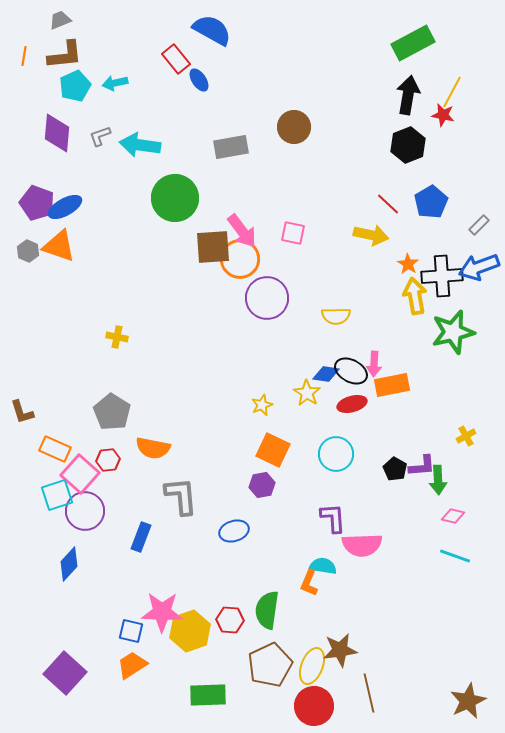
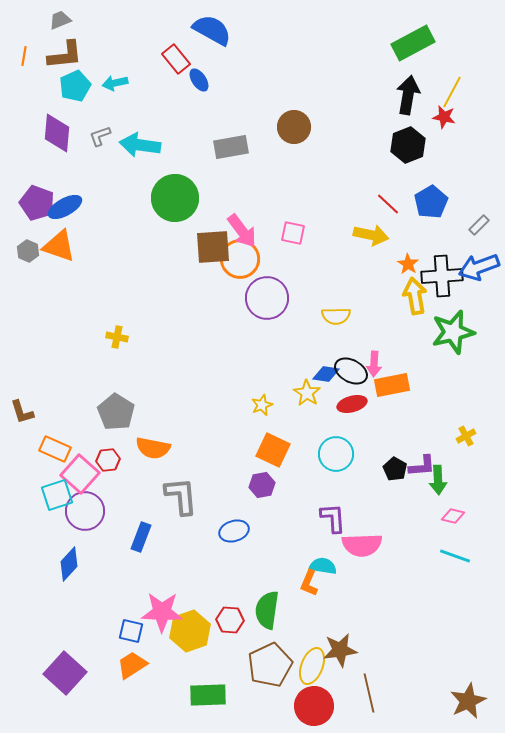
red star at (443, 115): moved 1 px right, 2 px down
gray pentagon at (112, 412): moved 4 px right
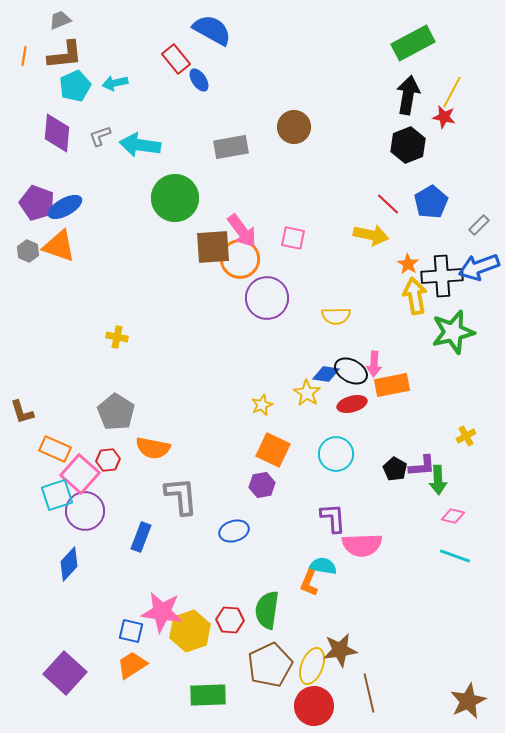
pink square at (293, 233): moved 5 px down
pink star at (162, 612): rotated 6 degrees clockwise
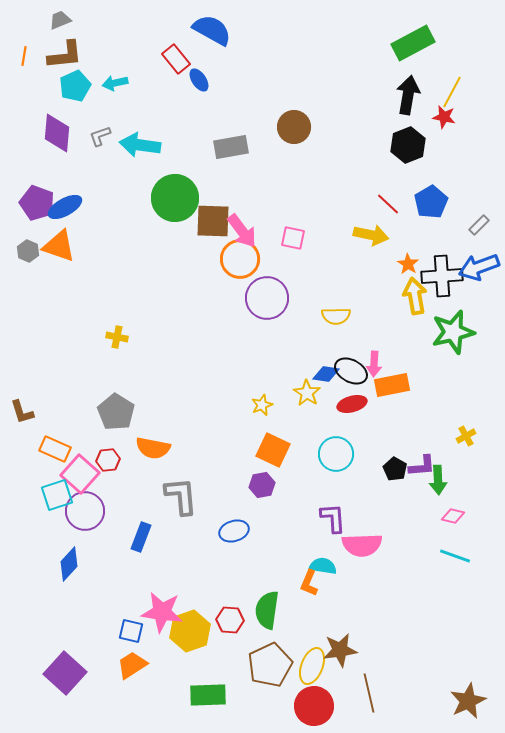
brown square at (213, 247): moved 26 px up; rotated 6 degrees clockwise
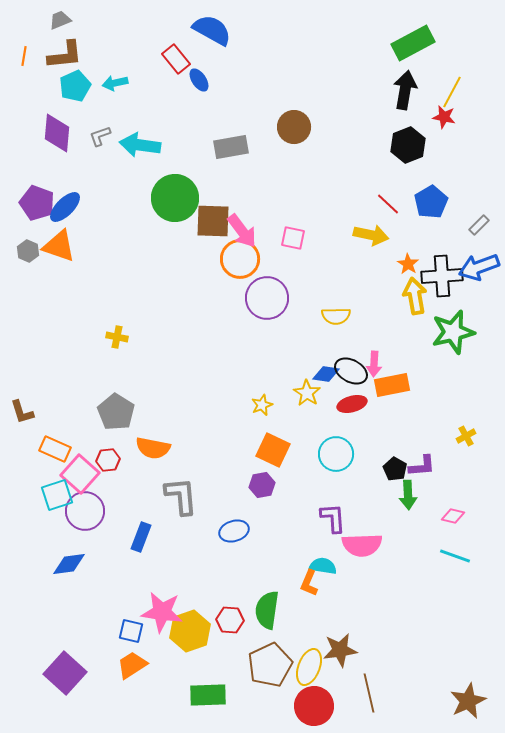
black arrow at (408, 95): moved 3 px left, 5 px up
blue ellipse at (65, 207): rotated 16 degrees counterclockwise
green arrow at (438, 480): moved 30 px left, 15 px down
blue diamond at (69, 564): rotated 40 degrees clockwise
yellow ellipse at (312, 666): moved 3 px left, 1 px down
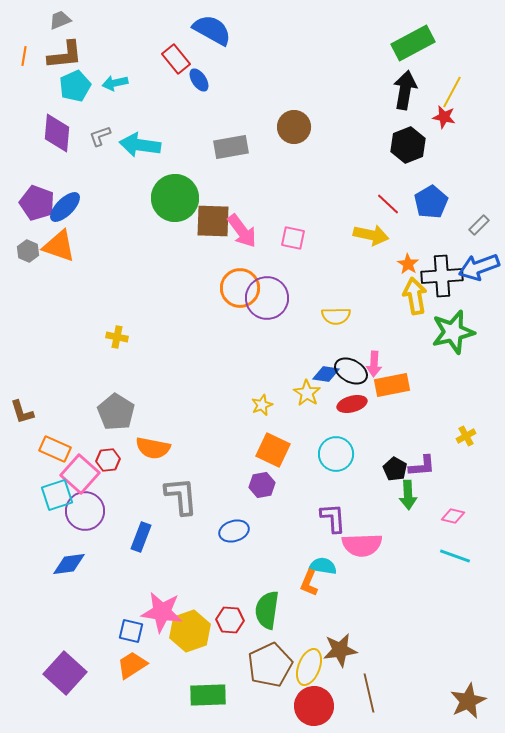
orange circle at (240, 259): moved 29 px down
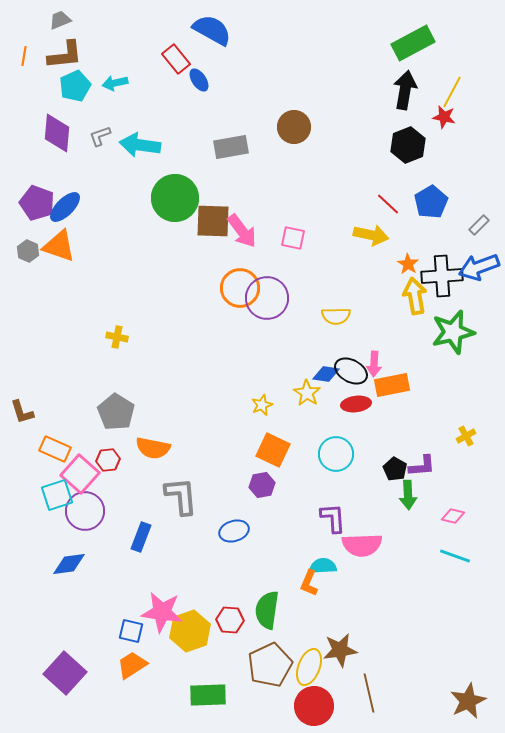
red ellipse at (352, 404): moved 4 px right; rotated 8 degrees clockwise
cyan semicircle at (323, 566): rotated 12 degrees counterclockwise
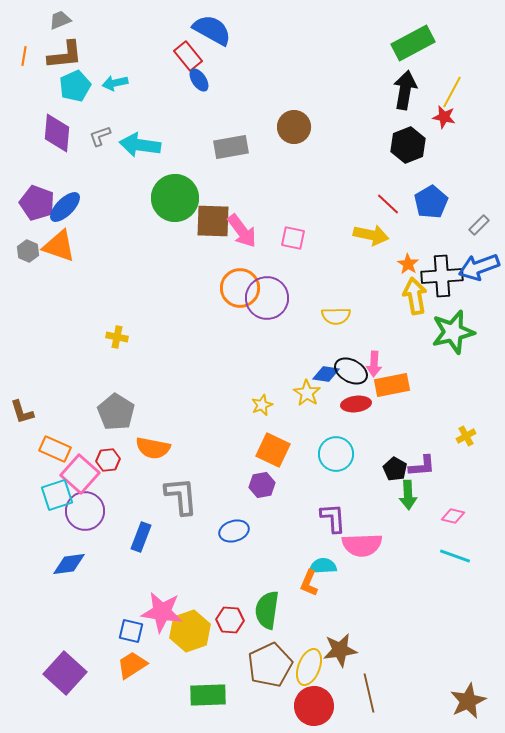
red rectangle at (176, 59): moved 12 px right, 3 px up
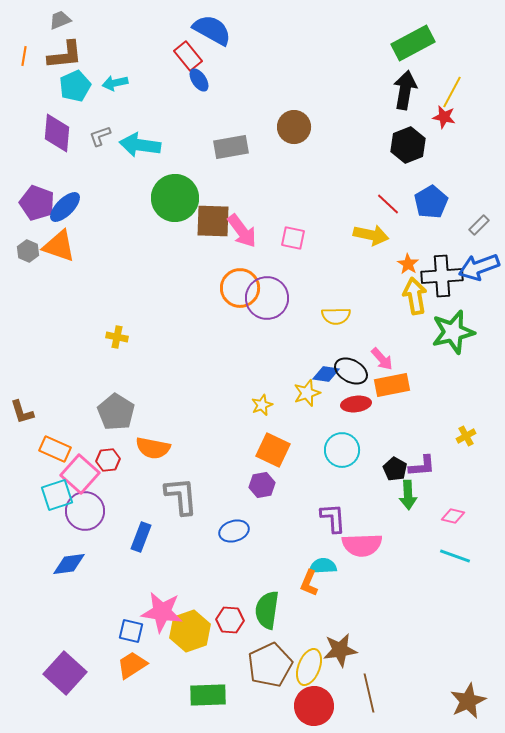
pink arrow at (374, 364): moved 8 px right, 5 px up; rotated 45 degrees counterclockwise
yellow star at (307, 393): rotated 20 degrees clockwise
cyan circle at (336, 454): moved 6 px right, 4 px up
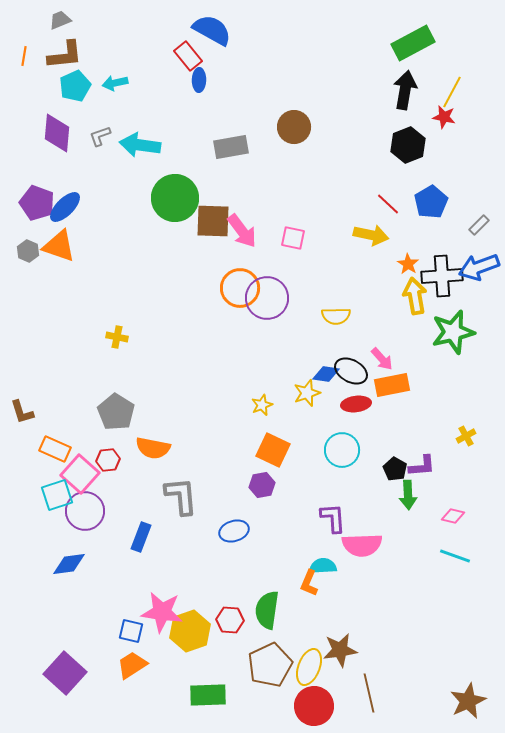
blue ellipse at (199, 80): rotated 35 degrees clockwise
